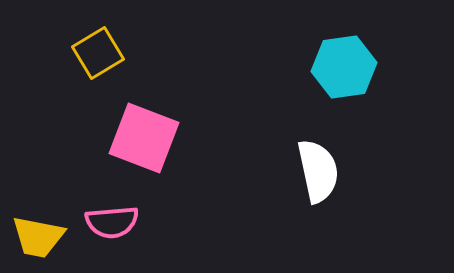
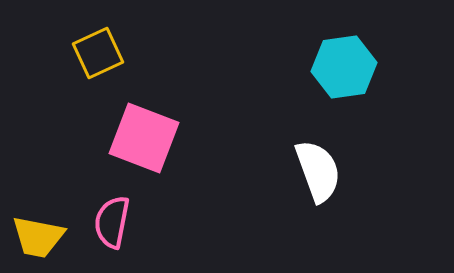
yellow square: rotated 6 degrees clockwise
white semicircle: rotated 8 degrees counterclockwise
pink semicircle: rotated 106 degrees clockwise
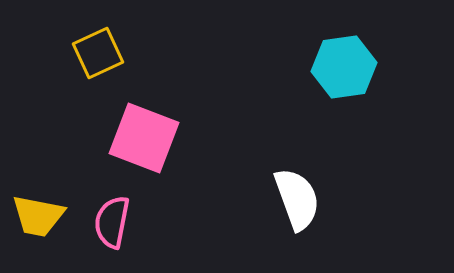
white semicircle: moved 21 px left, 28 px down
yellow trapezoid: moved 21 px up
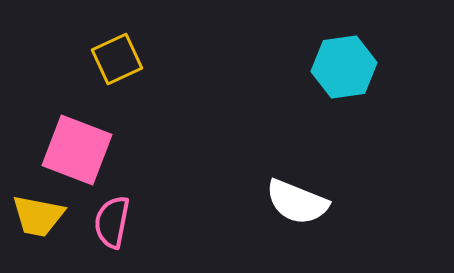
yellow square: moved 19 px right, 6 px down
pink square: moved 67 px left, 12 px down
white semicircle: moved 3 px down; rotated 132 degrees clockwise
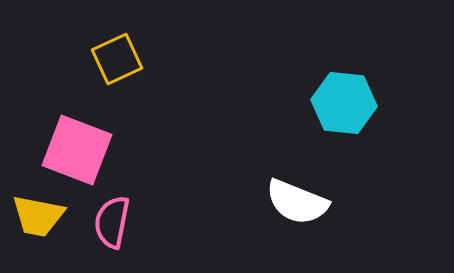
cyan hexagon: moved 36 px down; rotated 14 degrees clockwise
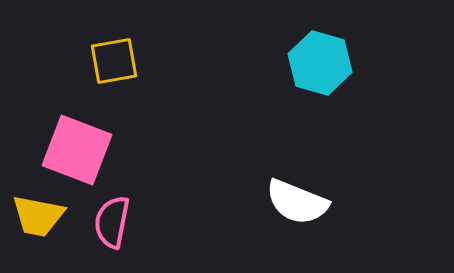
yellow square: moved 3 px left, 2 px down; rotated 15 degrees clockwise
cyan hexagon: moved 24 px left, 40 px up; rotated 10 degrees clockwise
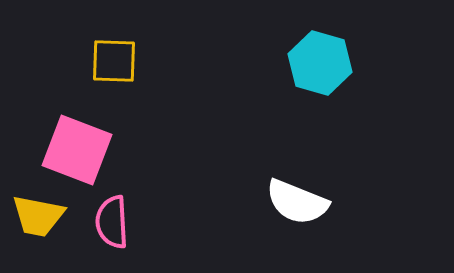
yellow square: rotated 12 degrees clockwise
pink semicircle: rotated 14 degrees counterclockwise
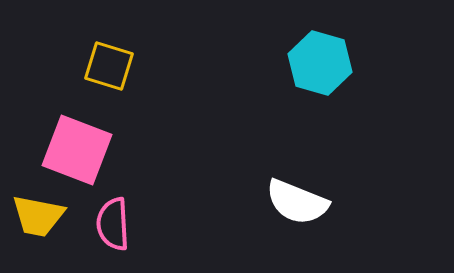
yellow square: moved 5 px left, 5 px down; rotated 15 degrees clockwise
pink semicircle: moved 1 px right, 2 px down
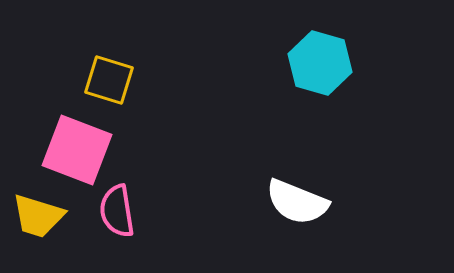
yellow square: moved 14 px down
yellow trapezoid: rotated 6 degrees clockwise
pink semicircle: moved 4 px right, 13 px up; rotated 6 degrees counterclockwise
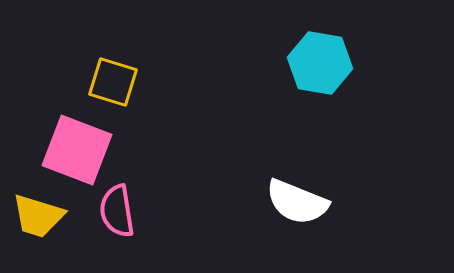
cyan hexagon: rotated 6 degrees counterclockwise
yellow square: moved 4 px right, 2 px down
